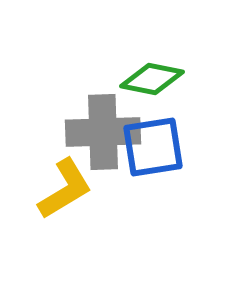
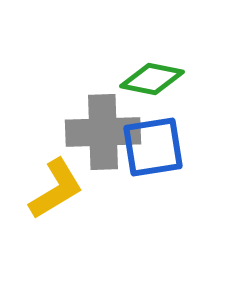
yellow L-shape: moved 9 px left
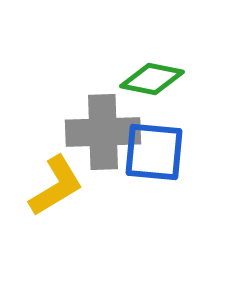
blue square: moved 1 px right, 5 px down; rotated 14 degrees clockwise
yellow L-shape: moved 3 px up
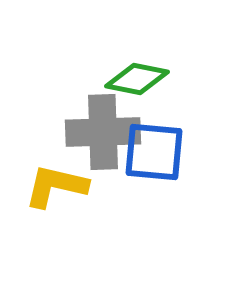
green diamond: moved 15 px left
yellow L-shape: rotated 136 degrees counterclockwise
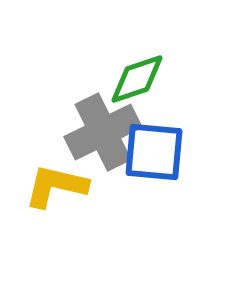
green diamond: rotated 30 degrees counterclockwise
gray cross: rotated 24 degrees counterclockwise
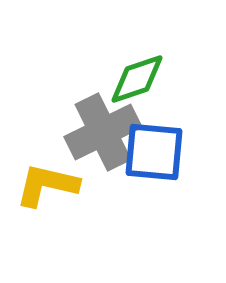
yellow L-shape: moved 9 px left, 1 px up
